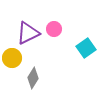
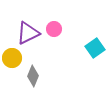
cyan square: moved 9 px right
gray diamond: moved 2 px up; rotated 10 degrees counterclockwise
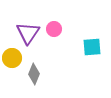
purple triangle: rotated 30 degrees counterclockwise
cyan square: moved 3 px left, 1 px up; rotated 30 degrees clockwise
gray diamond: moved 1 px right, 2 px up
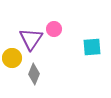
purple triangle: moved 3 px right, 6 px down
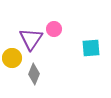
cyan square: moved 1 px left, 1 px down
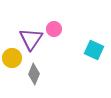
cyan square: moved 3 px right, 2 px down; rotated 30 degrees clockwise
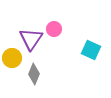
cyan square: moved 3 px left
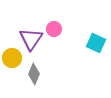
cyan square: moved 5 px right, 7 px up
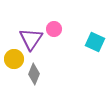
cyan square: moved 1 px left, 1 px up
yellow circle: moved 2 px right, 1 px down
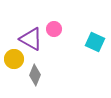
purple triangle: rotated 35 degrees counterclockwise
gray diamond: moved 1 px right, 1 px down
